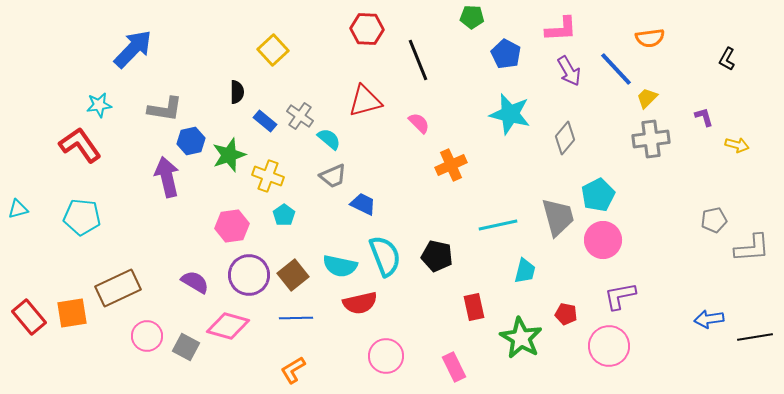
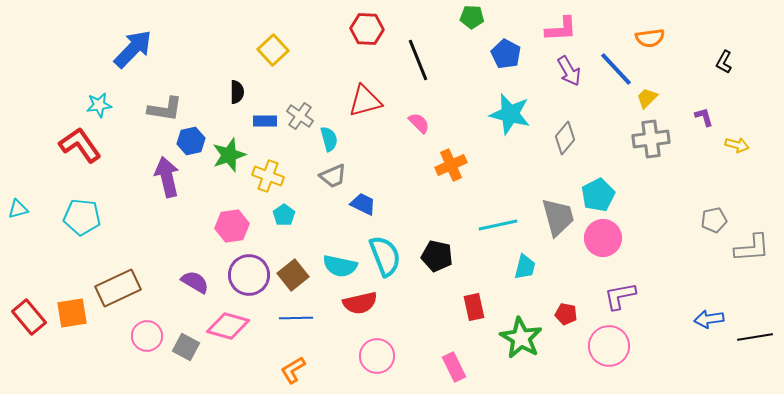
black L-shape at (727, 59): moved 3 px left, 3 px down
blue rectangle at (265, 121): rotated 40 degrees counterclockwise
cyan semicircle at (329, 139): rotated 35 degrees clockwise
pink circle at (603, 240): moved 2 px up
cyan trapezoid at (525, 271): moved 4 px up
pink circle at (386, 356): moved 9 px left
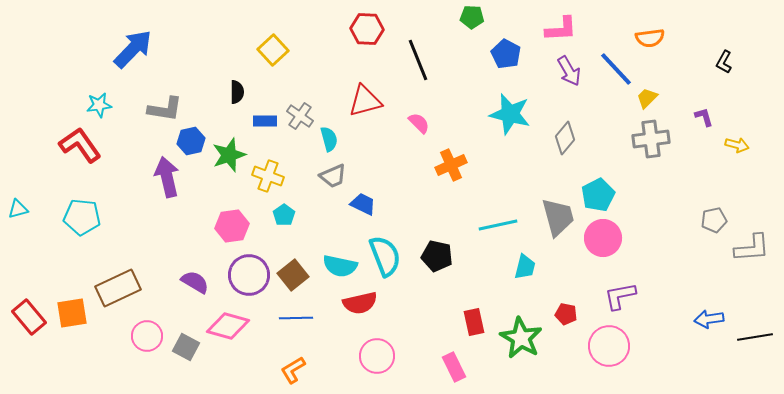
red rectangle at (474, 307): moved 15 px down
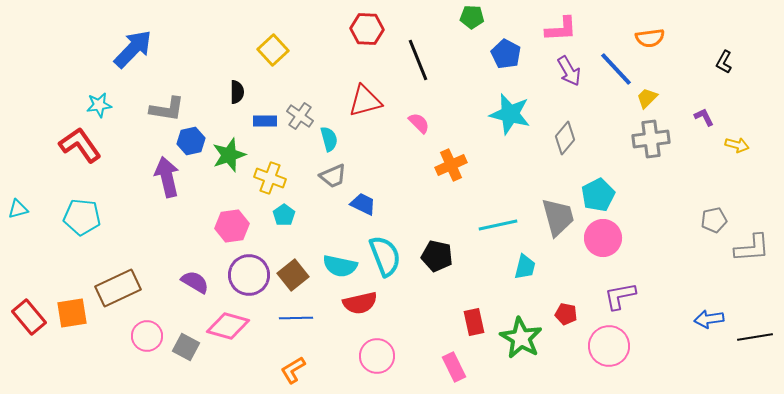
gray L-shape at (165, 109): moved 2 px right
purple L-shape at (704, 117): rotated 10 degrees counterclockwise
yellow cross at (268, 176): moved 2 px right, 2 px down
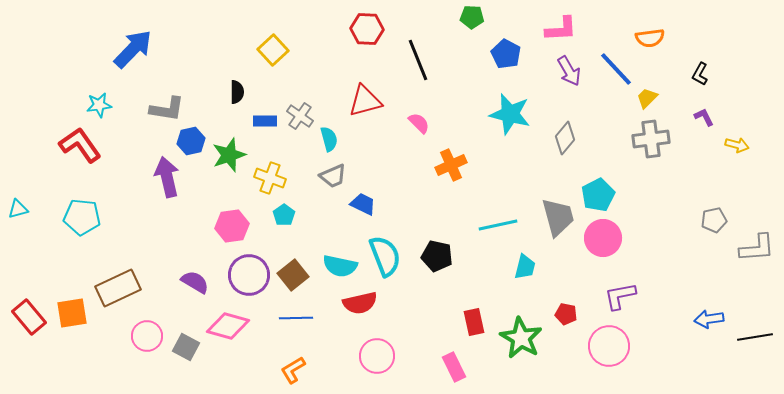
black L-shape at (724, 62): moved 24 px left, 12 px down
gray L-shape at (752, 248): moved 5 px right
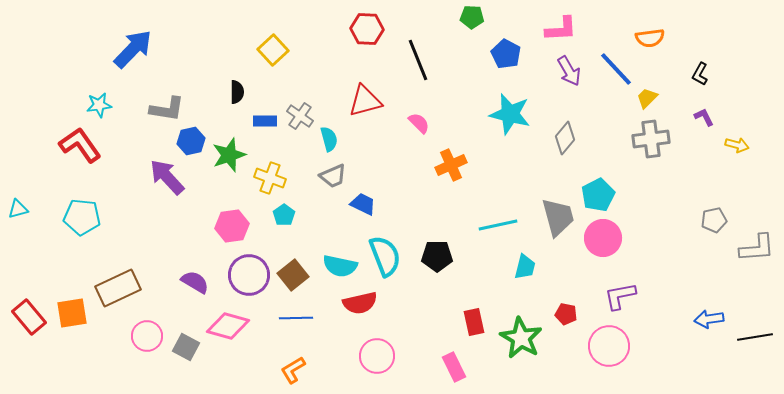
purple arrow at (167, 177): rotated 30 degrees counterclockwise
black pentagon at (437, 256): rotated 12 degrees counterclockwise
